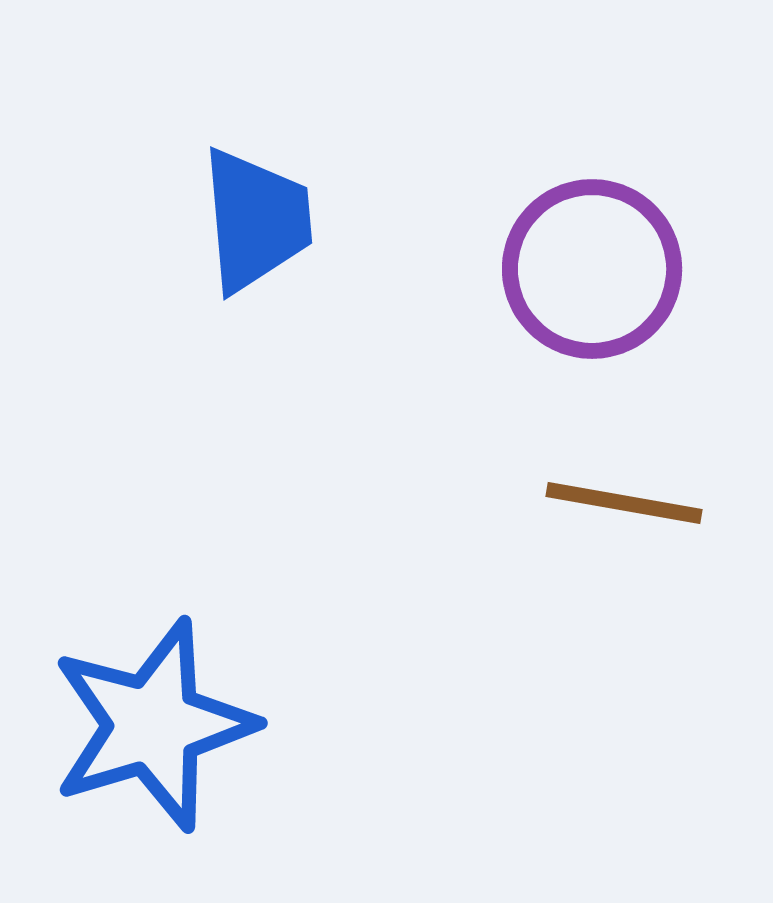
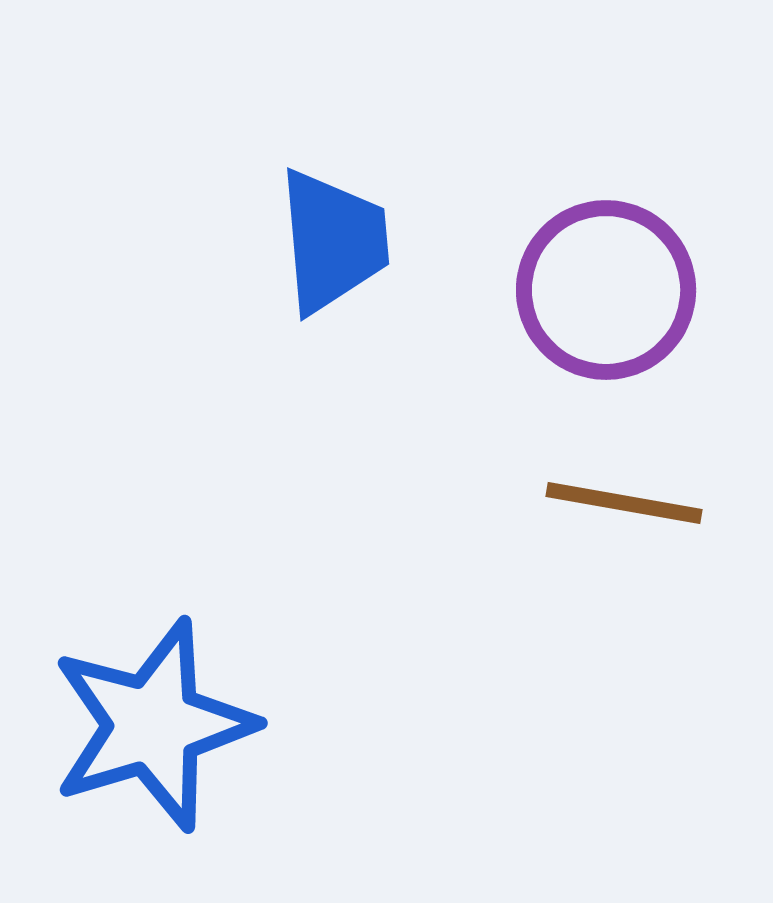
blue trapezoid: moved 77 px right, 21 px down
purple circle: moved 14 px right, 21 px down
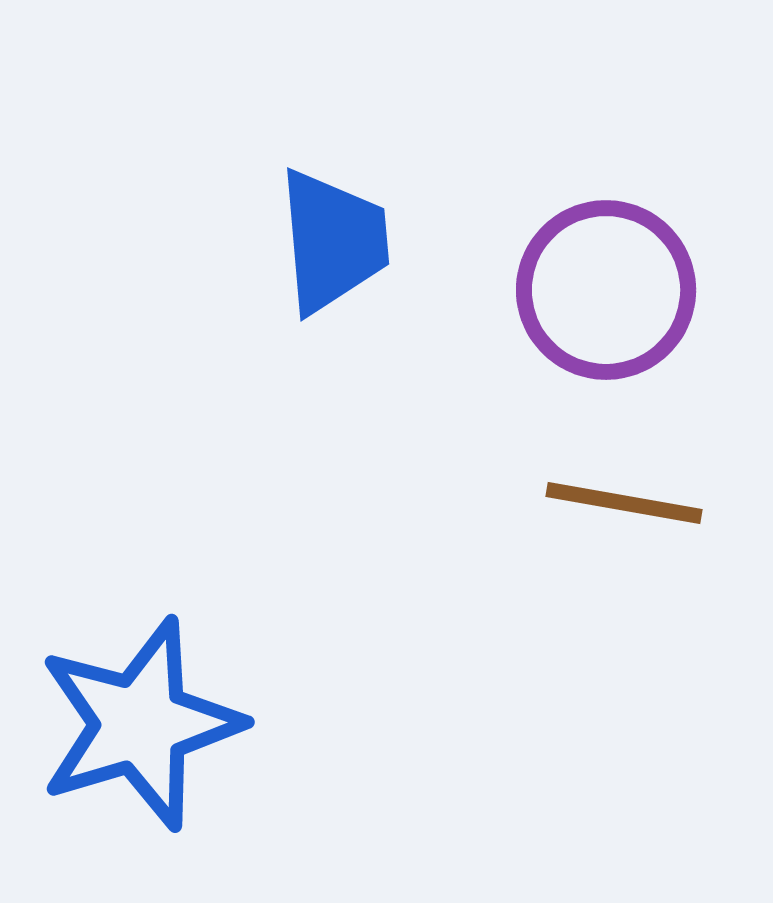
blue star: moved 13 px left, 1 px up
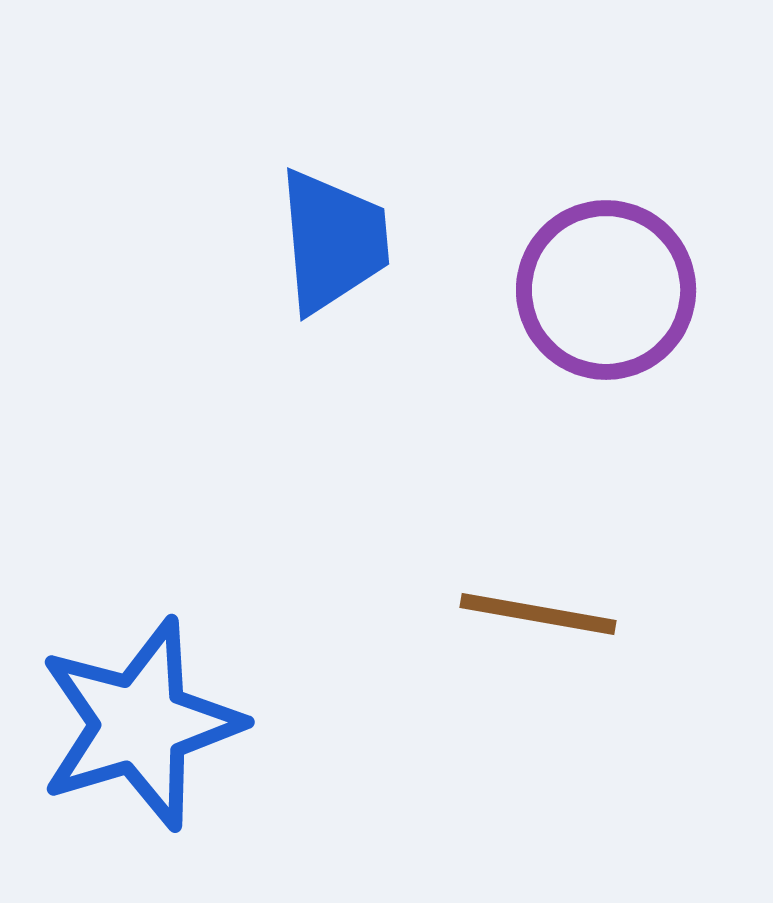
brown line: moved 86 px left, 111 px down
